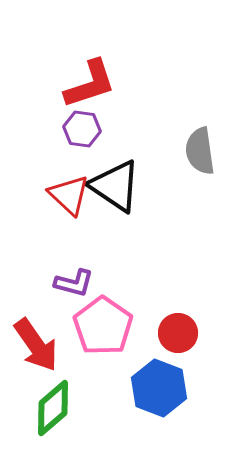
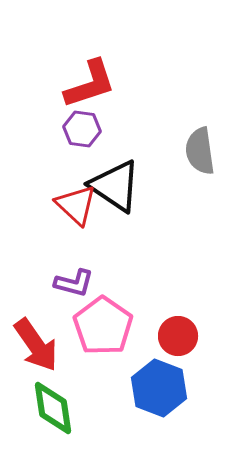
red triangle: moved 7 px right, 10 px down
red circle: moved 3 px down
green diamond: rotated 58 degrees counterclockwise
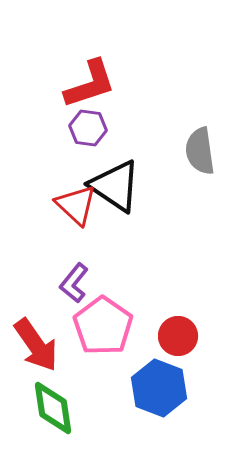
purple hexagon: moved 6 px right, 1 px up
purple L-shape: rotated 114 degrees clockwise
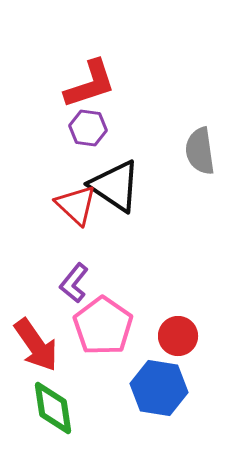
blue hexagon: rotated 12 degrees counterclockwise
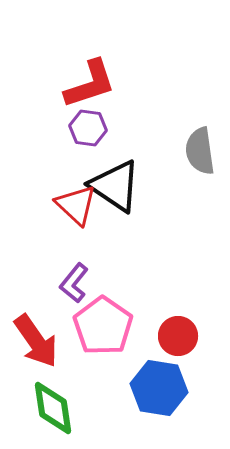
red arrow: moved 4 px up
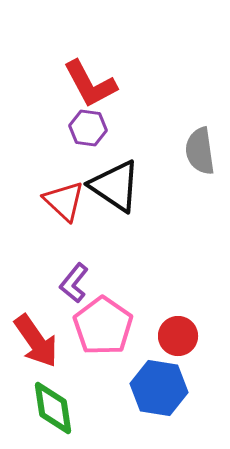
red L-shape: rotated 80 degrees clockwise
red triangle: moved 12 px left, 4 px up
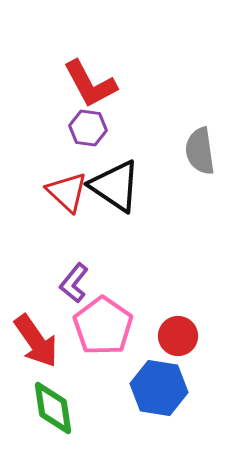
red triangle: moved 3 px right, 9 px up
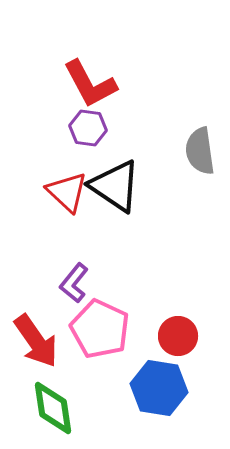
pink pentagon: moved 3 px left, 3 px down; rotated 10 degrees counterclockwise
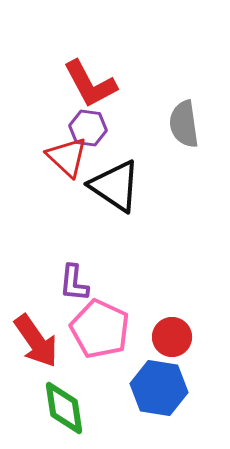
gray semicircle: moved 16 px left, 27 px up
red triangle: moved 35 px up
purple L-shape: rotated 33 degrees counterclockwise
red circle: moved 6 px left, 1 px down
green diamond: moved 11 px right
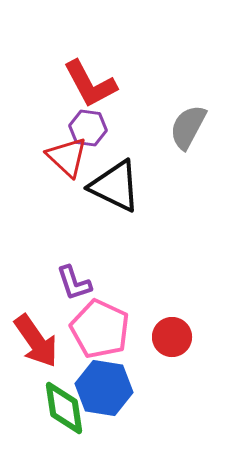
gray semicircle: moved 4 px right, 3 px down; rotated 36 degrees clockwise
black triangle: rotated 8 degrees counterclockwise
purple L-shape: rotated 24 degrees counterclockwise
blue hexagon: moved 55 px left
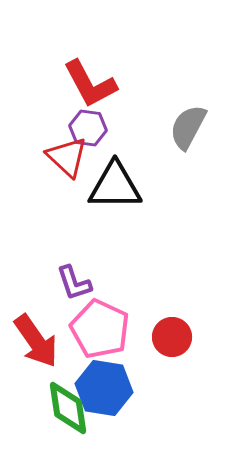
black triangle: rotated 26 degrees counterclockwise
green diamond: moved 4 px right
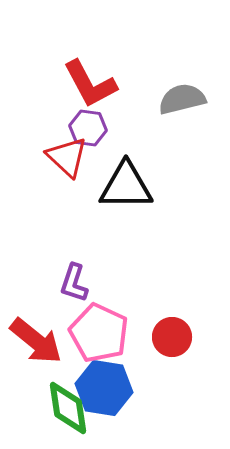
gray semicircle: moved 6 px left, 28 px up; rotated 48 degrees clockwise
black triangle: moved 11 px right
purple L-shape: rotated 36 degrees clockwise
pink pentagon: moved 1 px left, 4 px down
red arrow: rotated 16 degrees counterclockwise
